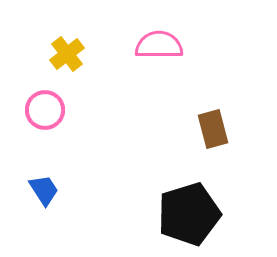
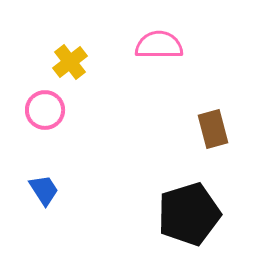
yellow cross: moved 3 px right, 8 px down
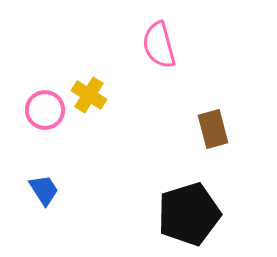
pink semicircle: rotated 105 degrees counterclockwise
yellow cross: moved 19 px right, 33 px down; rotated 20 degrees counterclockwise
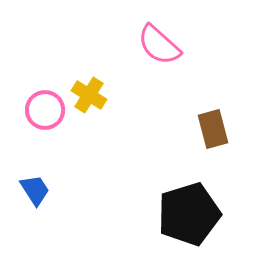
pink semicircle: rotated 33 degrees counterclockwise
blue trapezoid: moved 9 px left
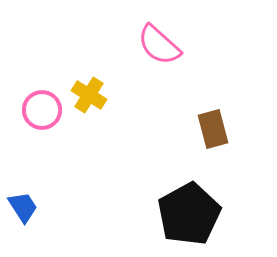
pink circle: moved 3 px left
blue trapezoid: moved 12 px left, 17 px down
black pentagon: rotated 12 degrees counterclockwise
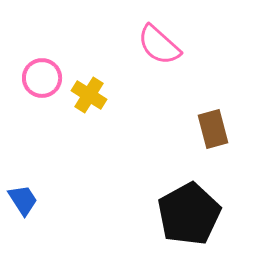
pink circle: moved 32 px up
blue trapezoid: moved 7 px up
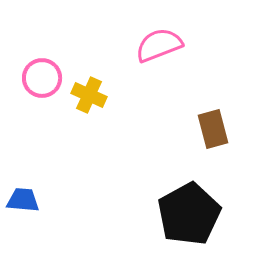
pink semicircle: rotated 117 degrees clockwise
yellow cross: rotated 8 degrees counterclockwise
blue trapezoid: rotated 52 degrees counterclockwise
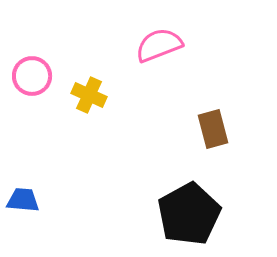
pink circle: moved 10 px left, 2 px up
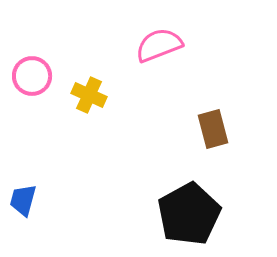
blue trapezoid: rotated 80 degrees counterclockwise
